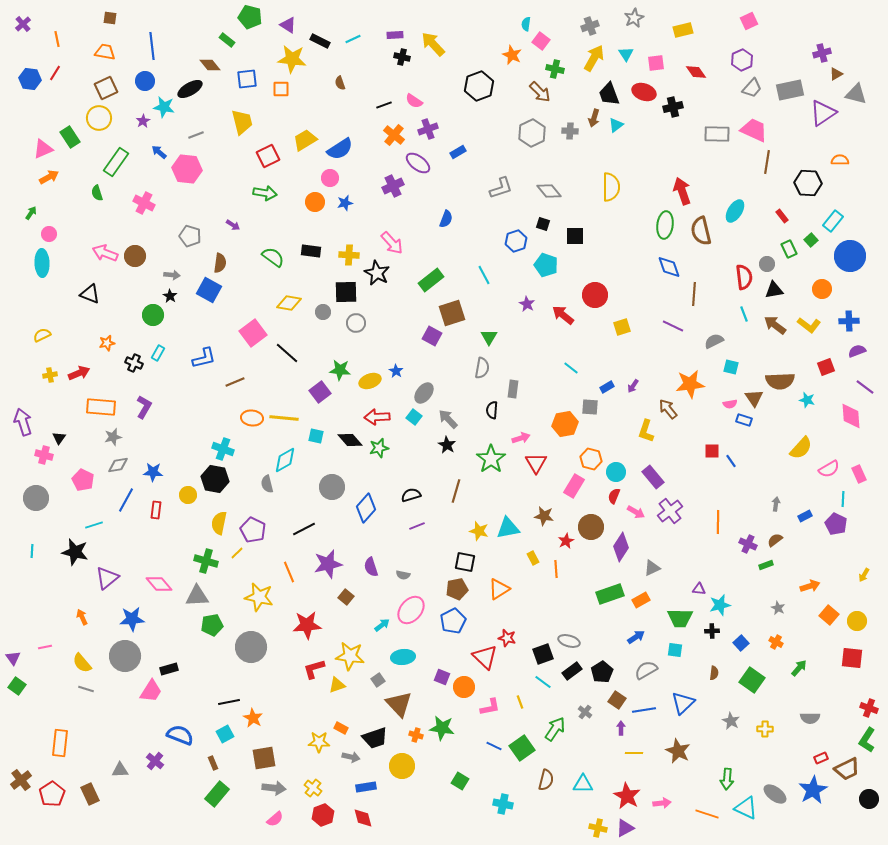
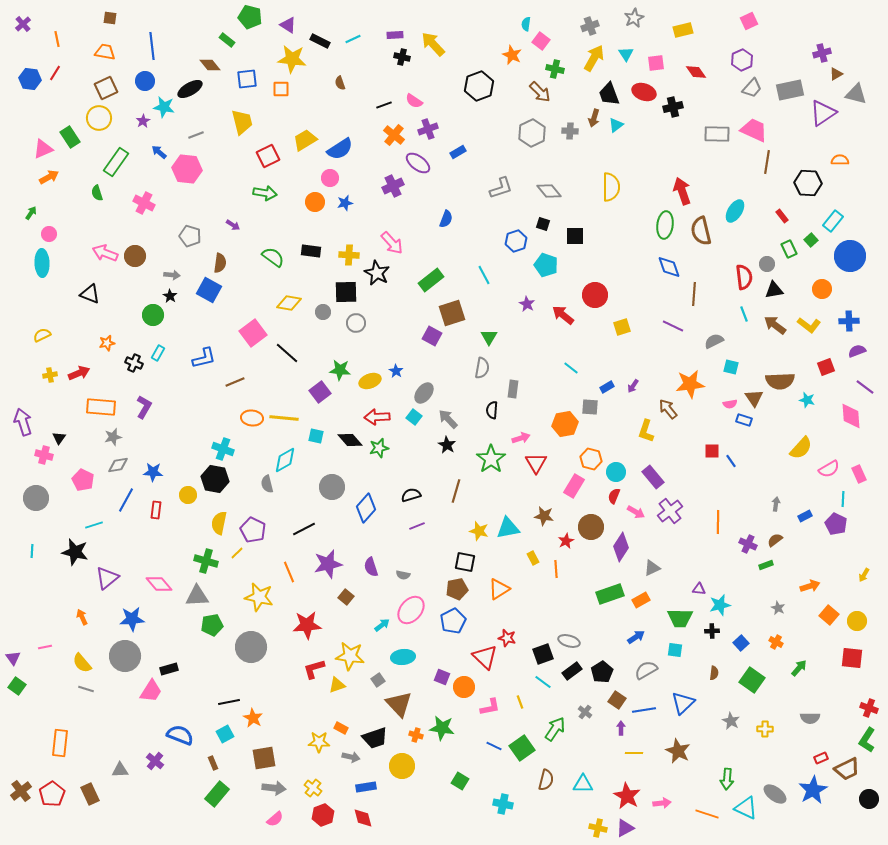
brown cross at (21, 780): moved 11 px down
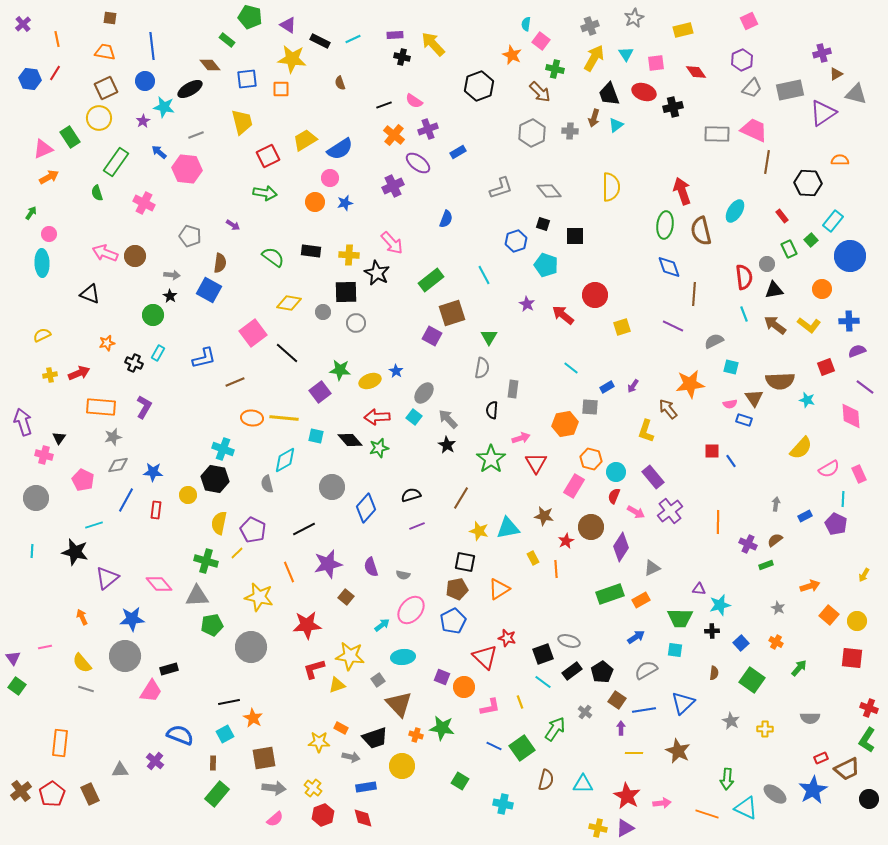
brown line at (456, 491): moved 5 px right, 7 px down; rotated 15 degrees clockwise
brown rectangle at (213, 763): rotated 24 degrees clockwise
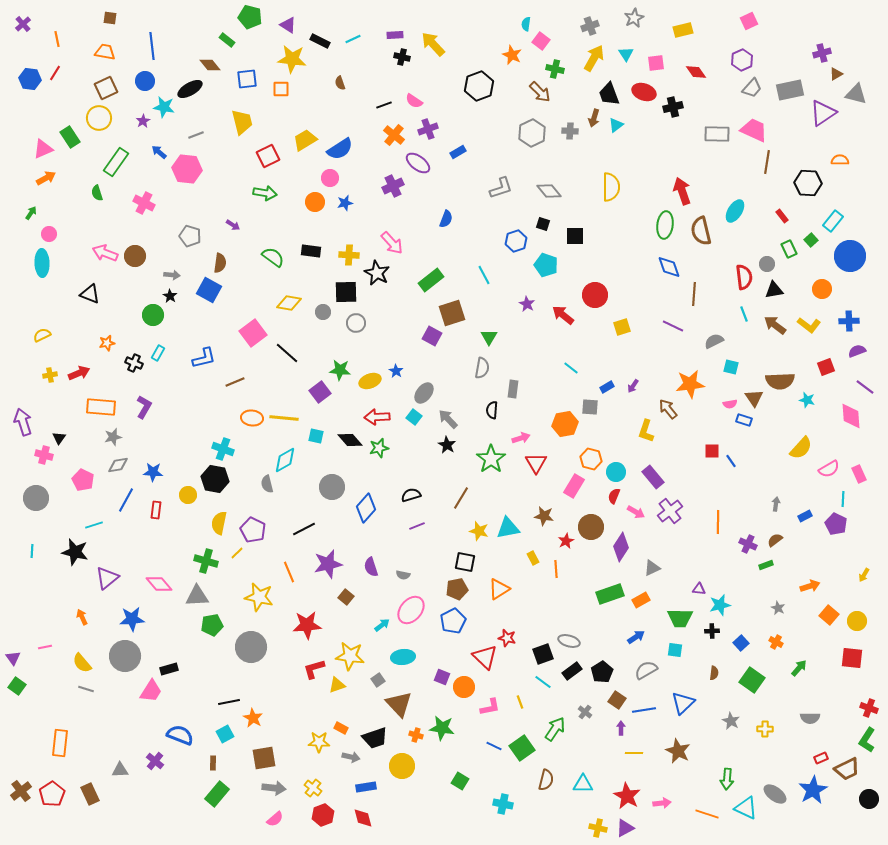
orange arrow at (49, 177): moved 3 px left, 1 px down
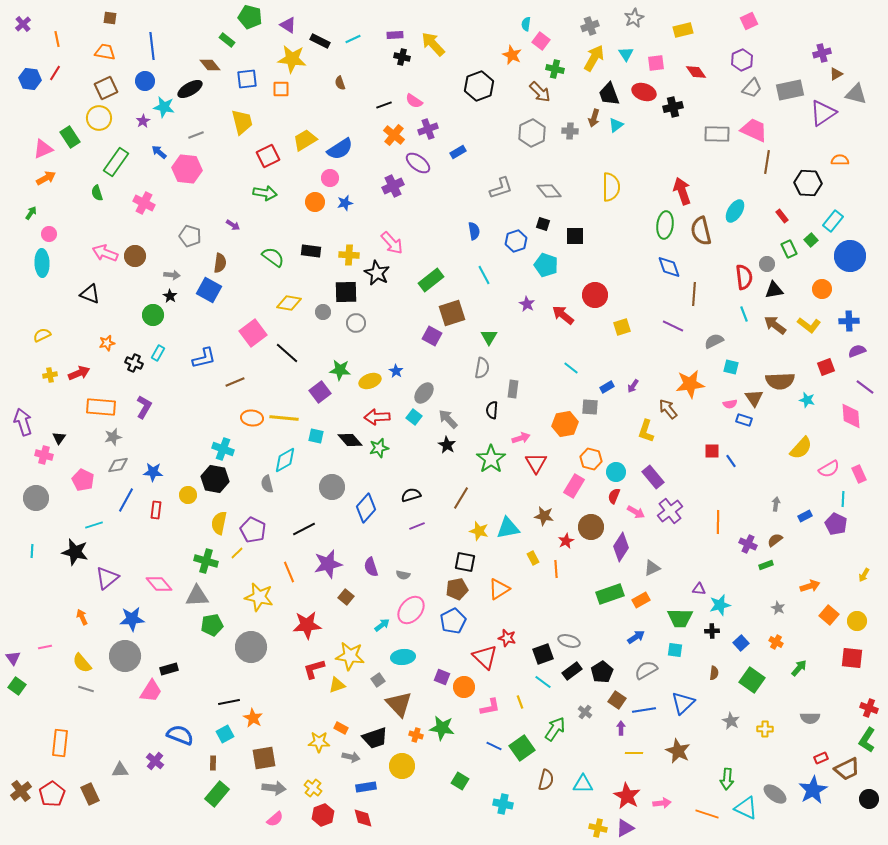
blue semicircle at (446, 219): moved 28 px right, 12 px down; rotated 30 degrees counterclockwise
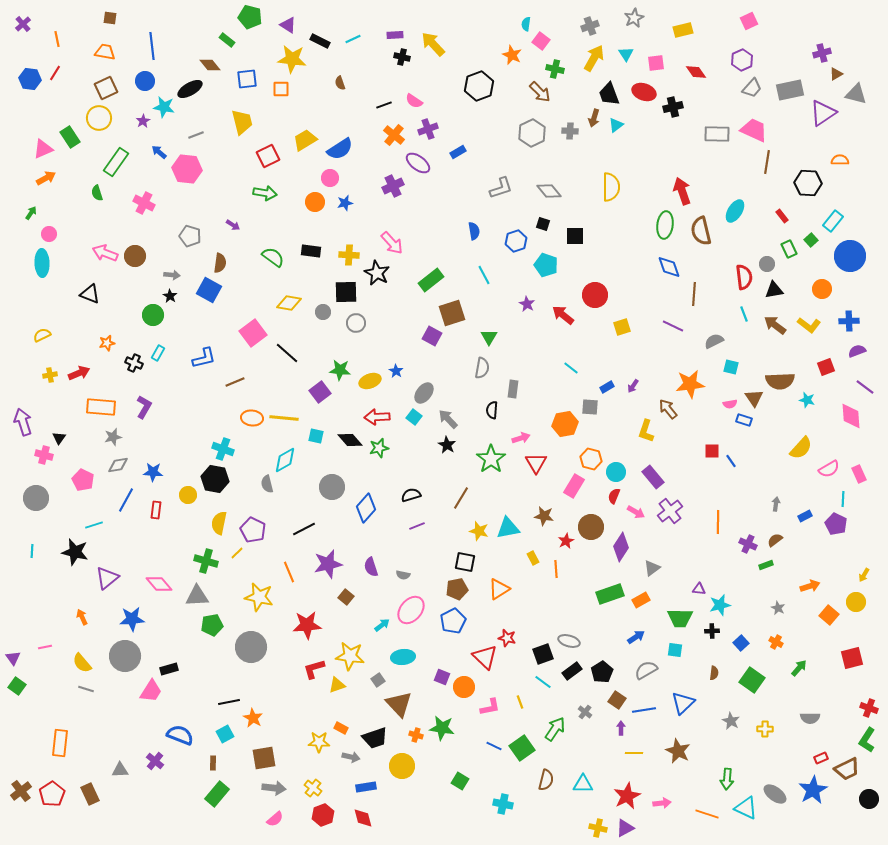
gray triangle at (652, 568): rotated 12 degrees counterclockwise
yellow circle at (857, 621): moved 1 px left, 19 px up
red square at (852, 658): rotated 20 degrees counterclockwise
red star at (627, 796): rotated 16 degrees clockwise
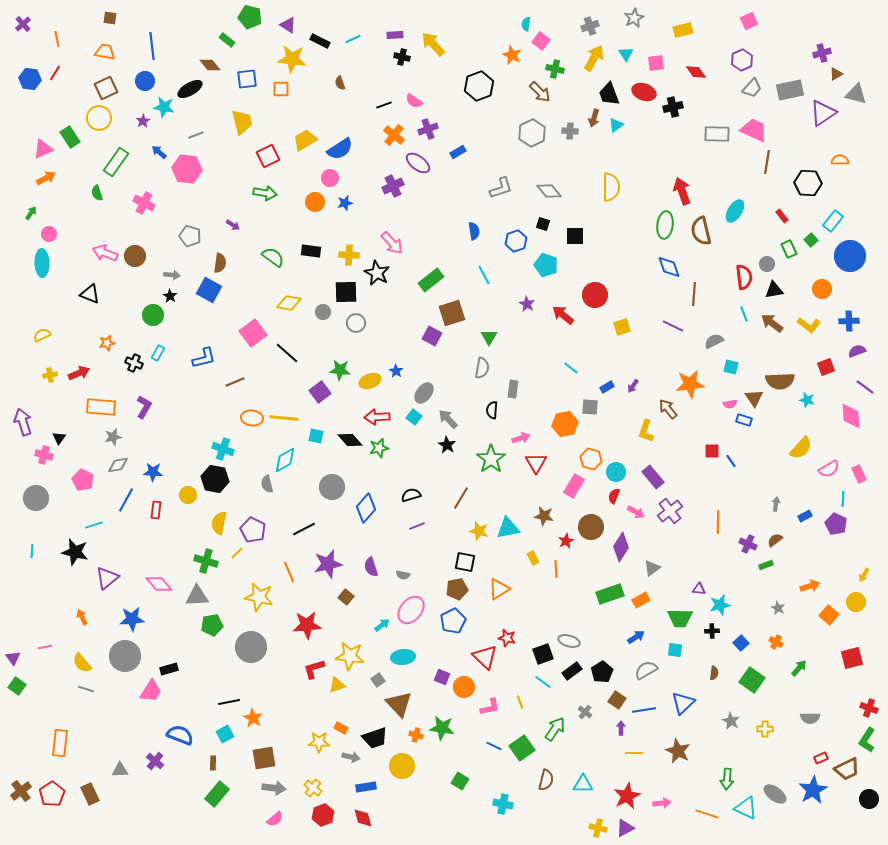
brown arrow at (775, 325): moved 3 px left, 2 px up
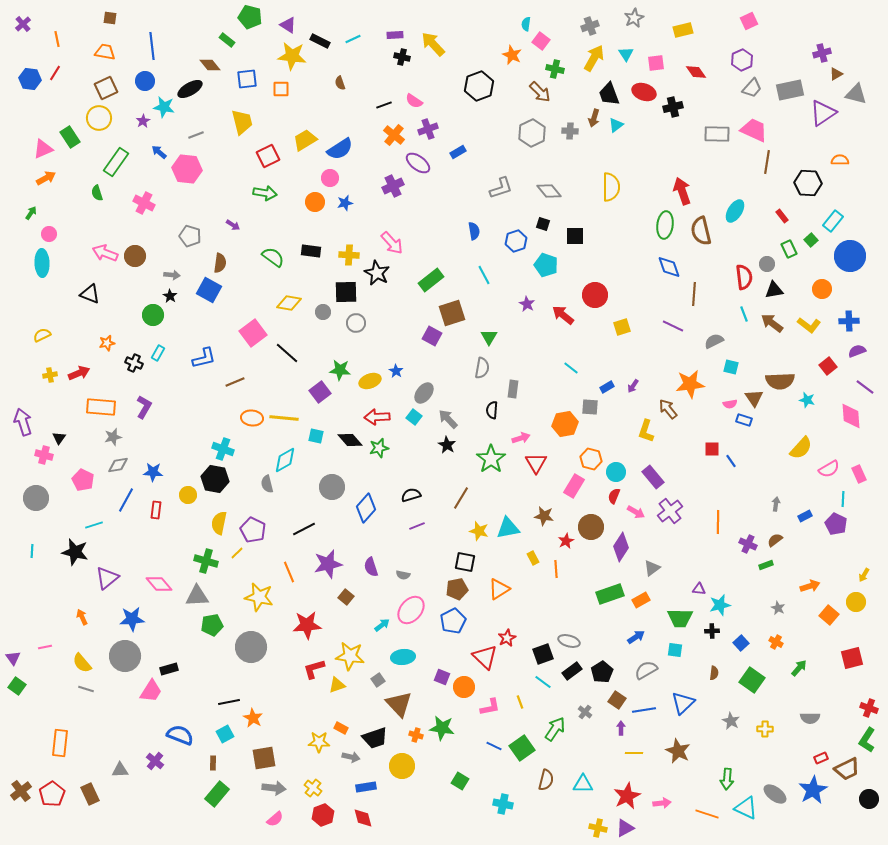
yellow star at (292, 59): moved 3 px up
red square at (826, 367): moved 2 px right, 1 px up; rotated 18 degrees counterclockwise
red square at (712, 451): moved 2 px up
red star at (507, 638): rotated 30 degrees clockwise
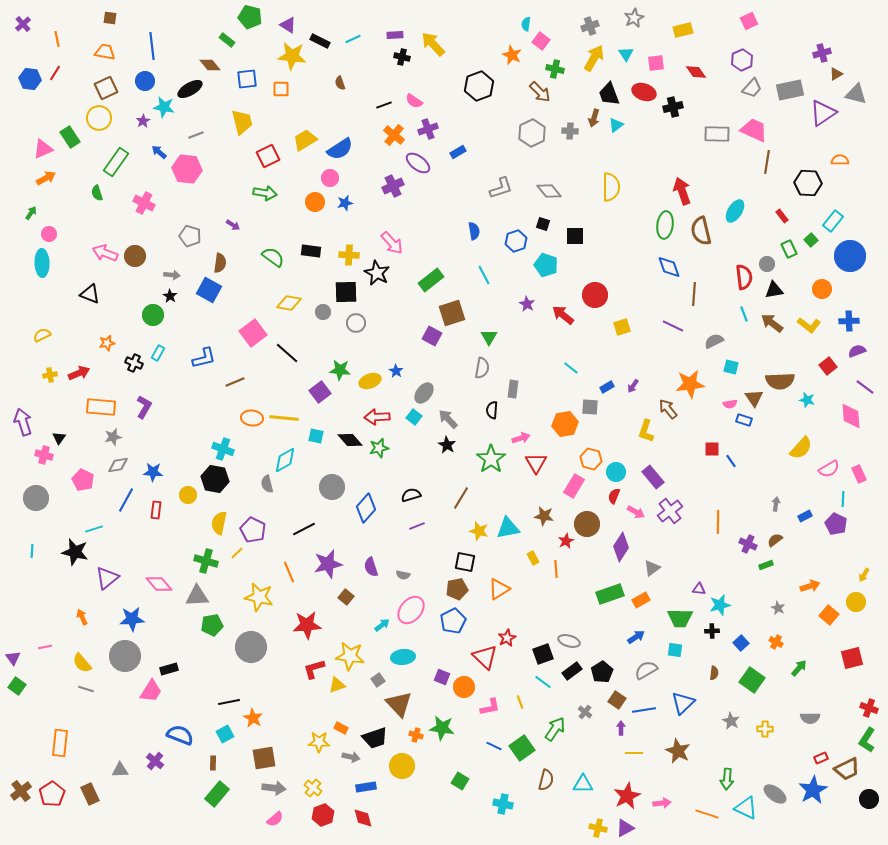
cyan line at (94, 525): moved 4 px down
brown circle at (591, 527): moved 4 px left, 3 px up
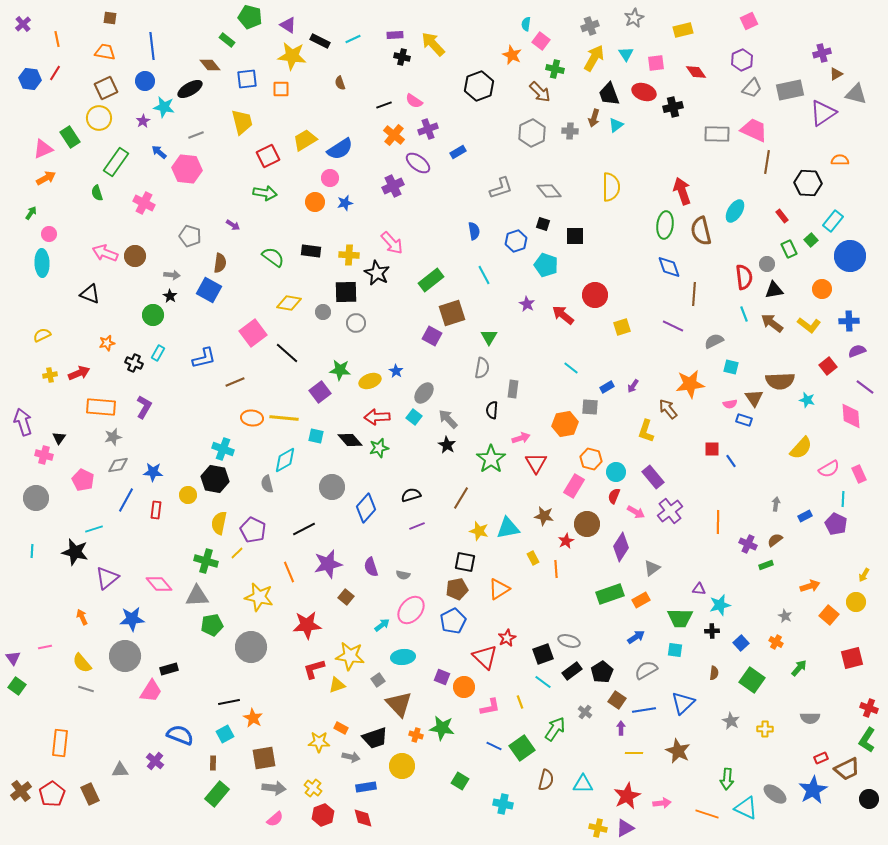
gray star at (778, 608): moved 7 px right, 8 px down
